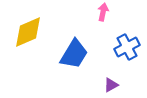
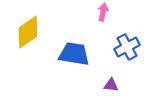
yellow diamond: rotated 12 degrees counterclockwise
blue trapezoid: rotated 112 degrees counterclockwise
purple triangle: rotated 35 degrees clockwise
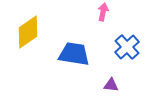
blue cross: rotated 15 degrees counterclockwise
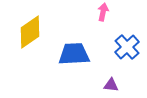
yellow diamond: moved 2 px right
blue trapezoid: rotated 12 degrees counterclockwise
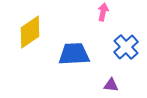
blue cross: moved 1 px left
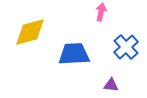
pink arrow: moved 2 px left
yellow diamond: rotated 20 degrees clockwise
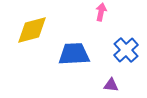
yellow diamond: moved 2 px right, 2 px up
blue cross: moved 3 px down
